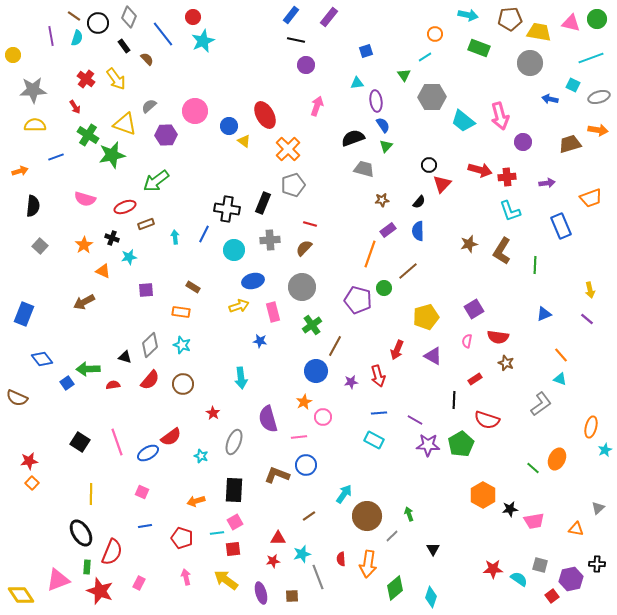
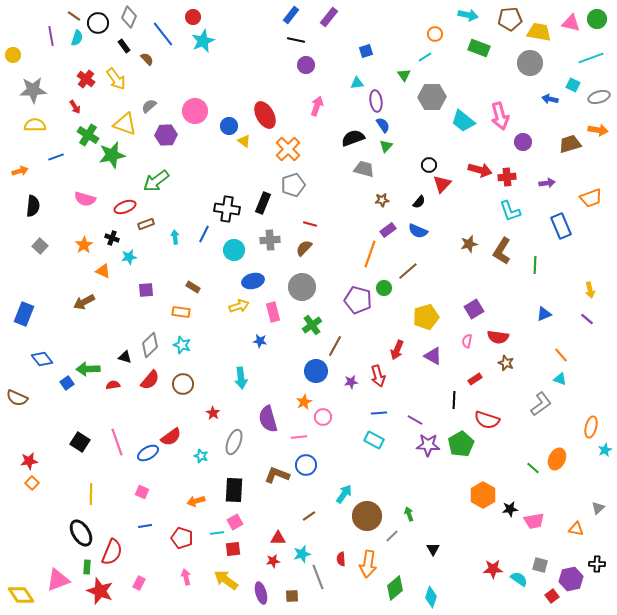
blue semicircle at (418, 231): rotated 66 degrees counterclockwise
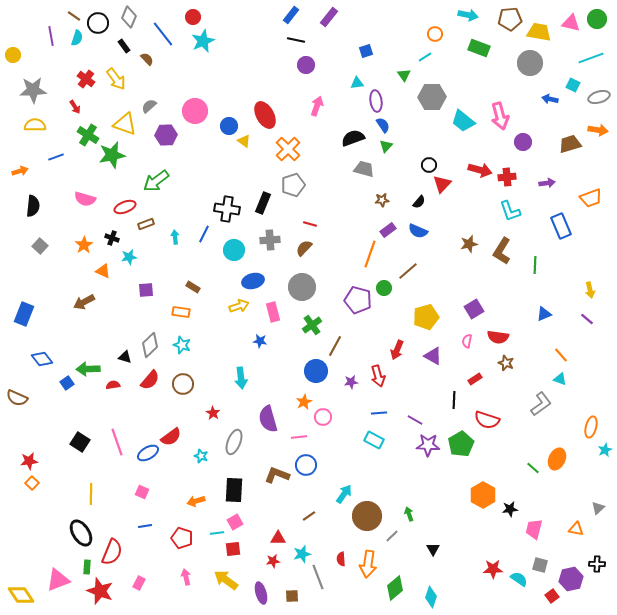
pink trapezoid at (534, 521): moved 8 px down; rotated 115 degrees clockwise
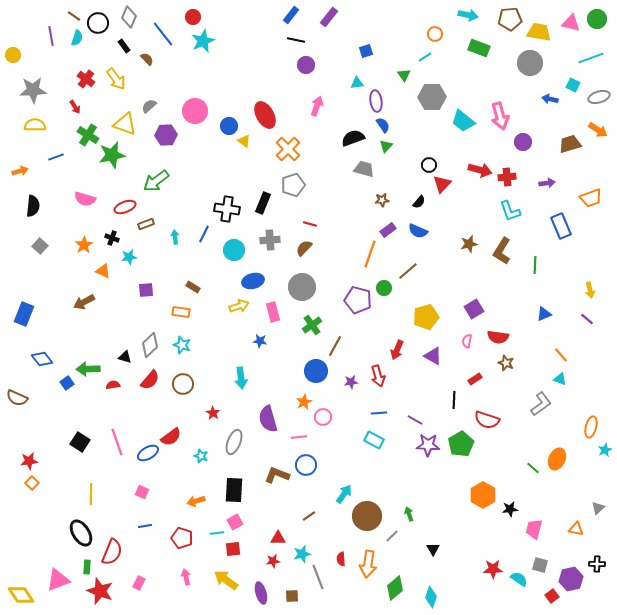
orange arrow at (598, 130): rotated 24 degrees clockwise
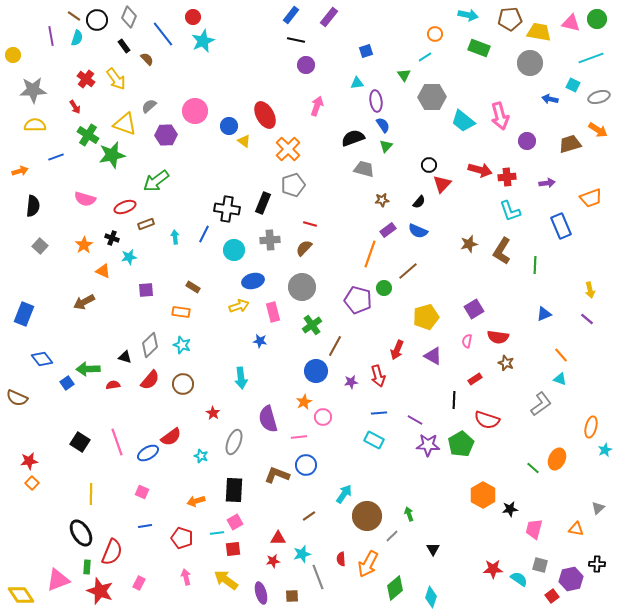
black circle at (98, 23): moved 1 px left, 3 px up
purple circle at (523, 142): moved 4 px right, 1 px up
orange arrow at (368, 564): rotated 20 degrees clockwise
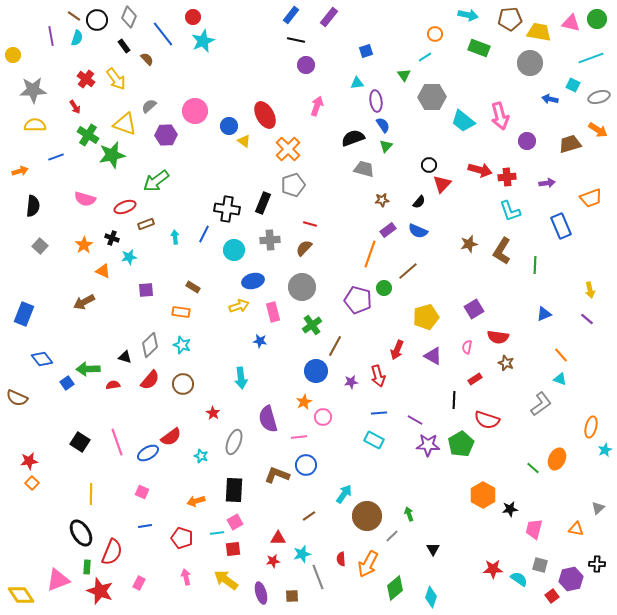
pink semicircle at (467, 341): moved 6 px down
